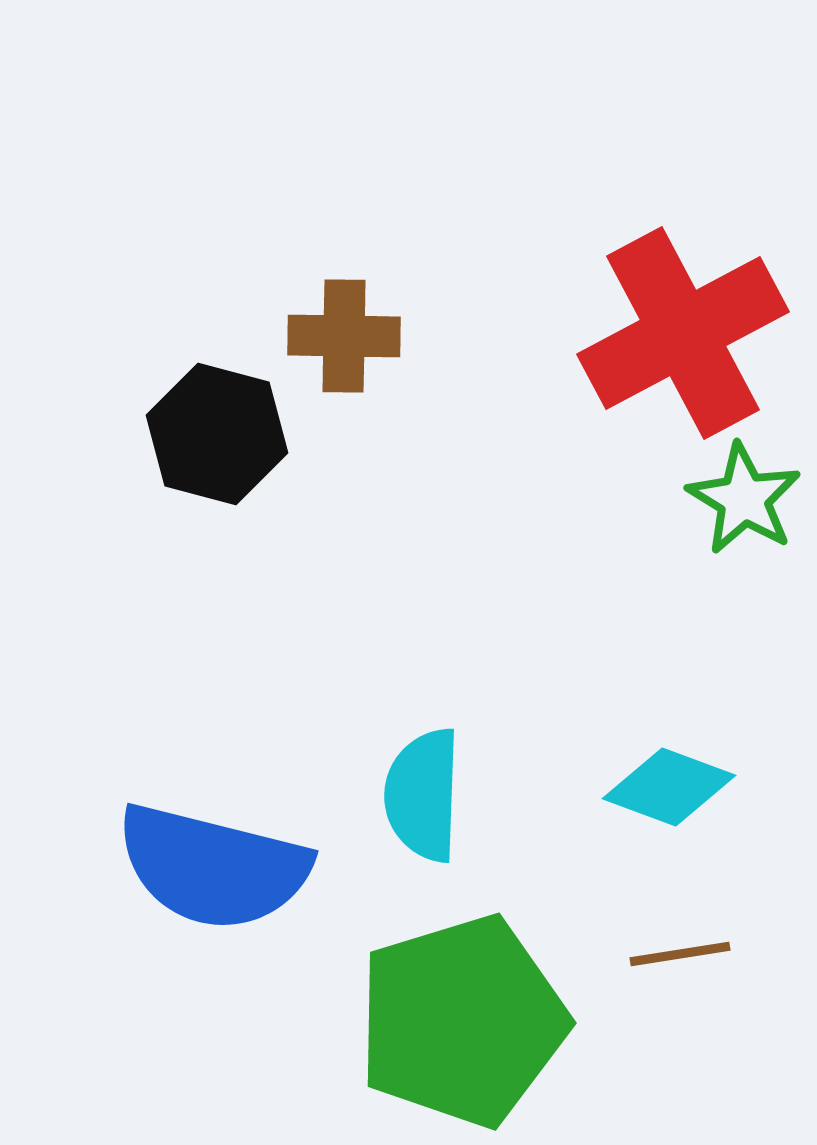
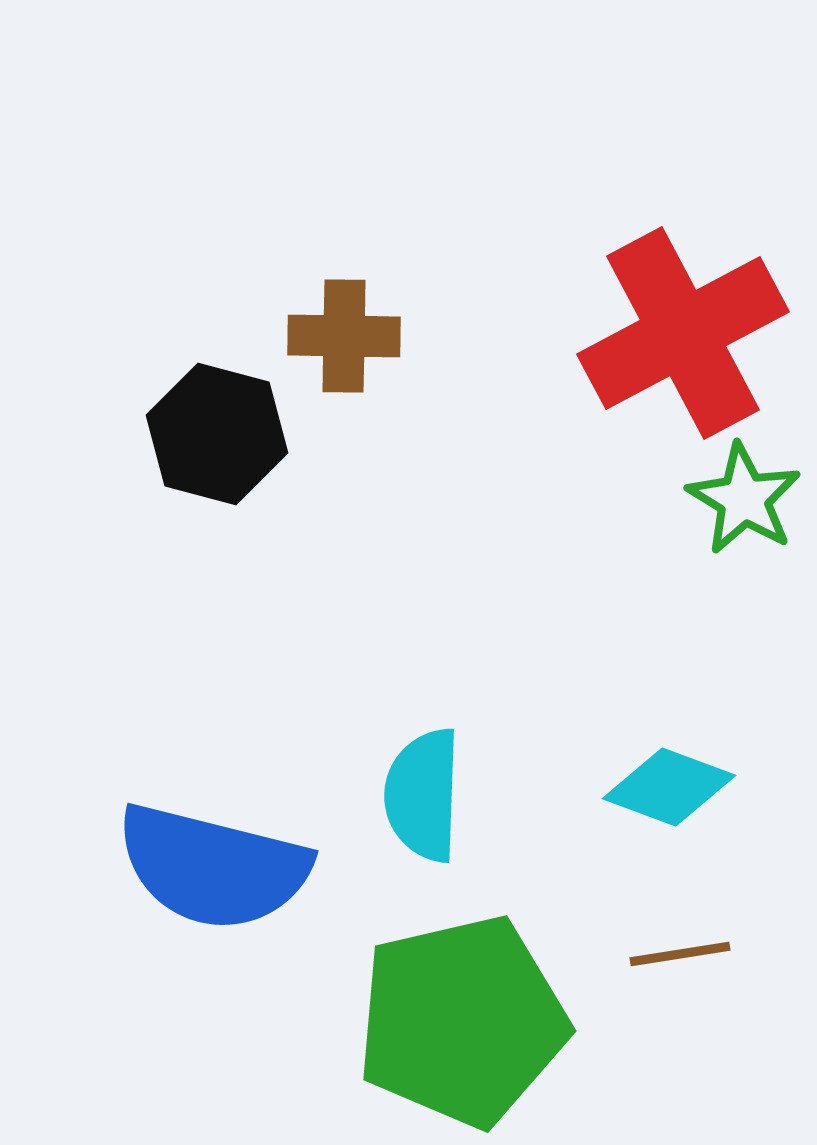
green pentagon: rotated 4 degrees clockwise
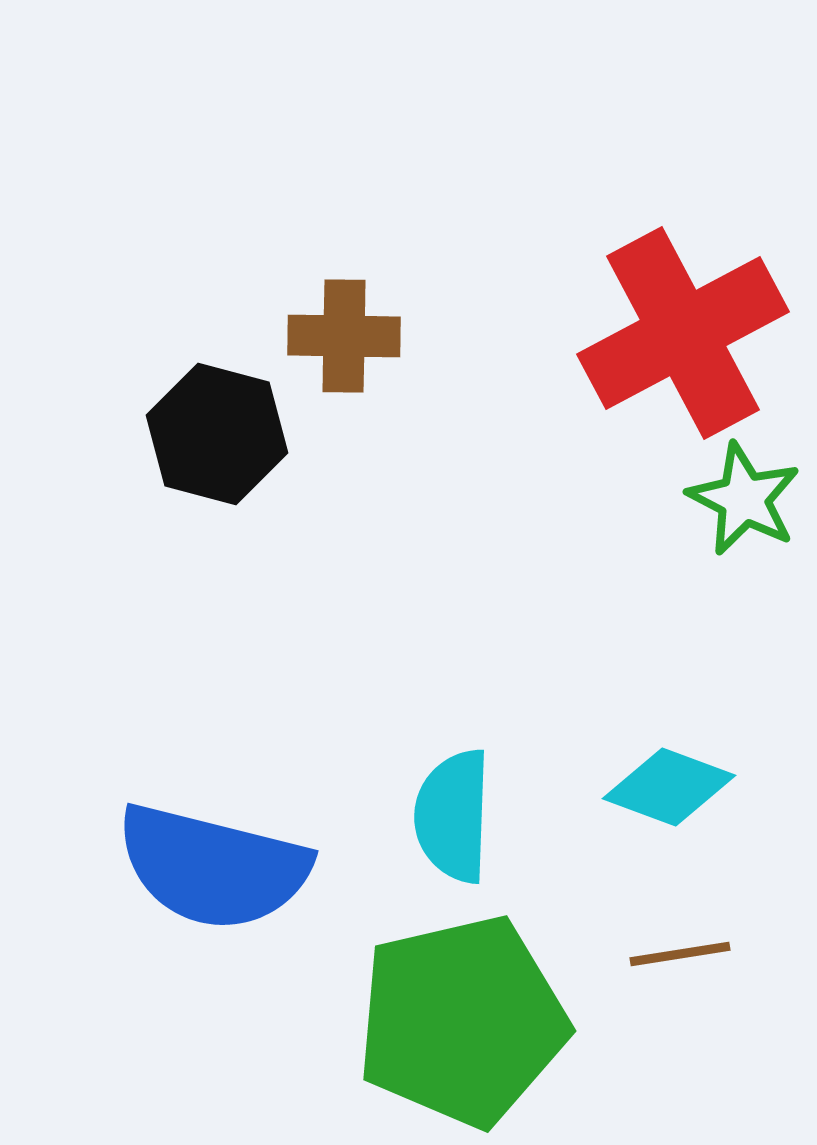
green star: rotated 4 degrees counterclockwise
cyan semicircle: moved 30 px right, 21 px down
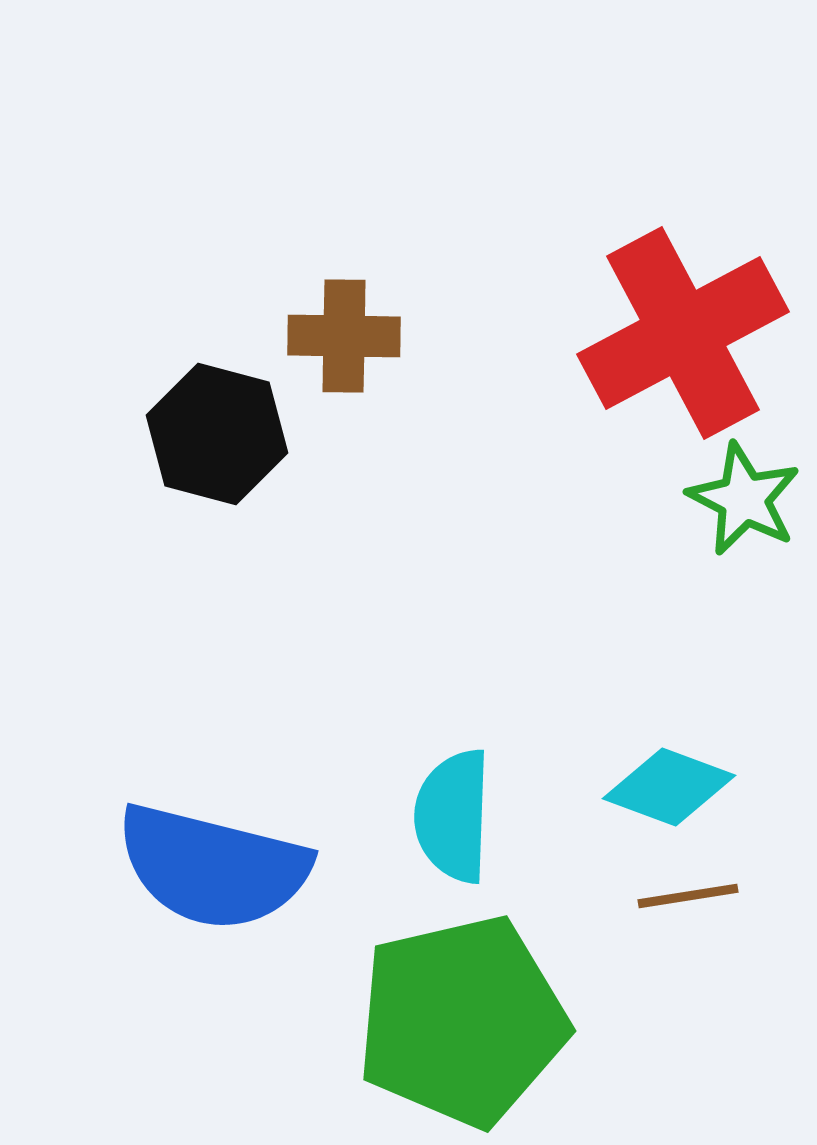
brown line: moved 8 px right, 58 px up
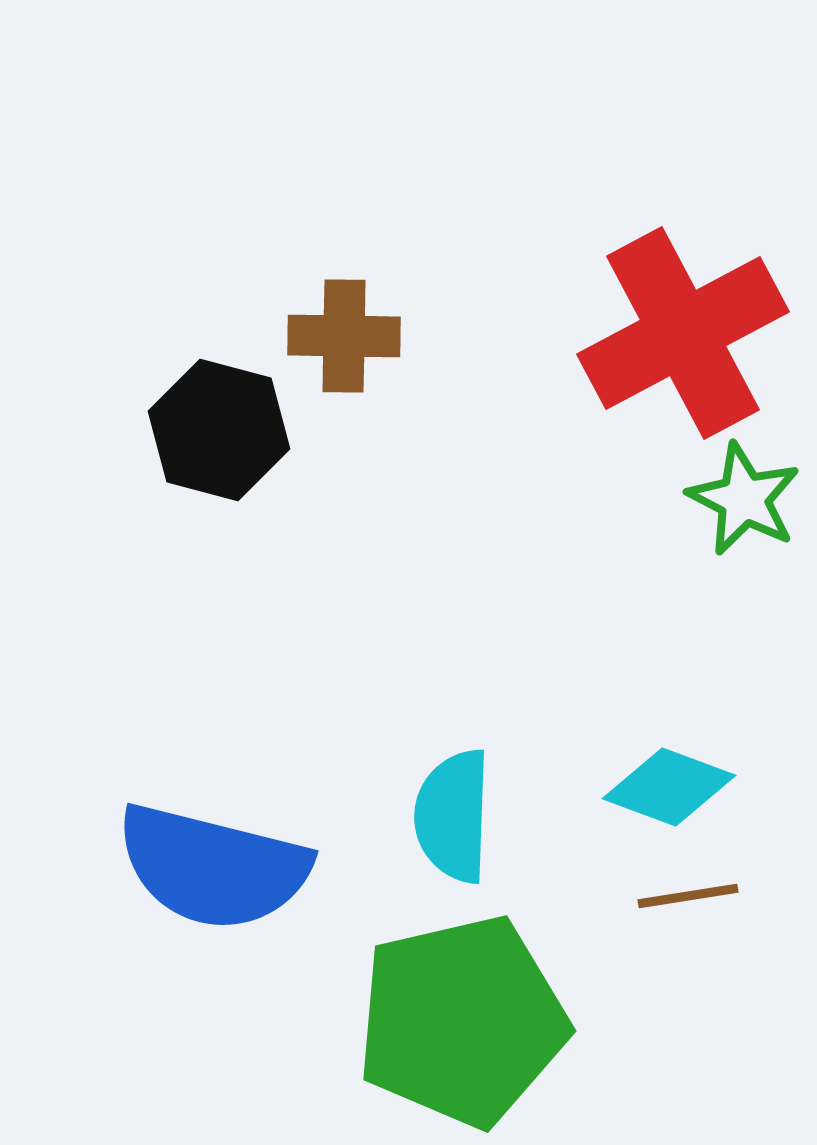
black hexagon: moved 2 px right, 4 px up
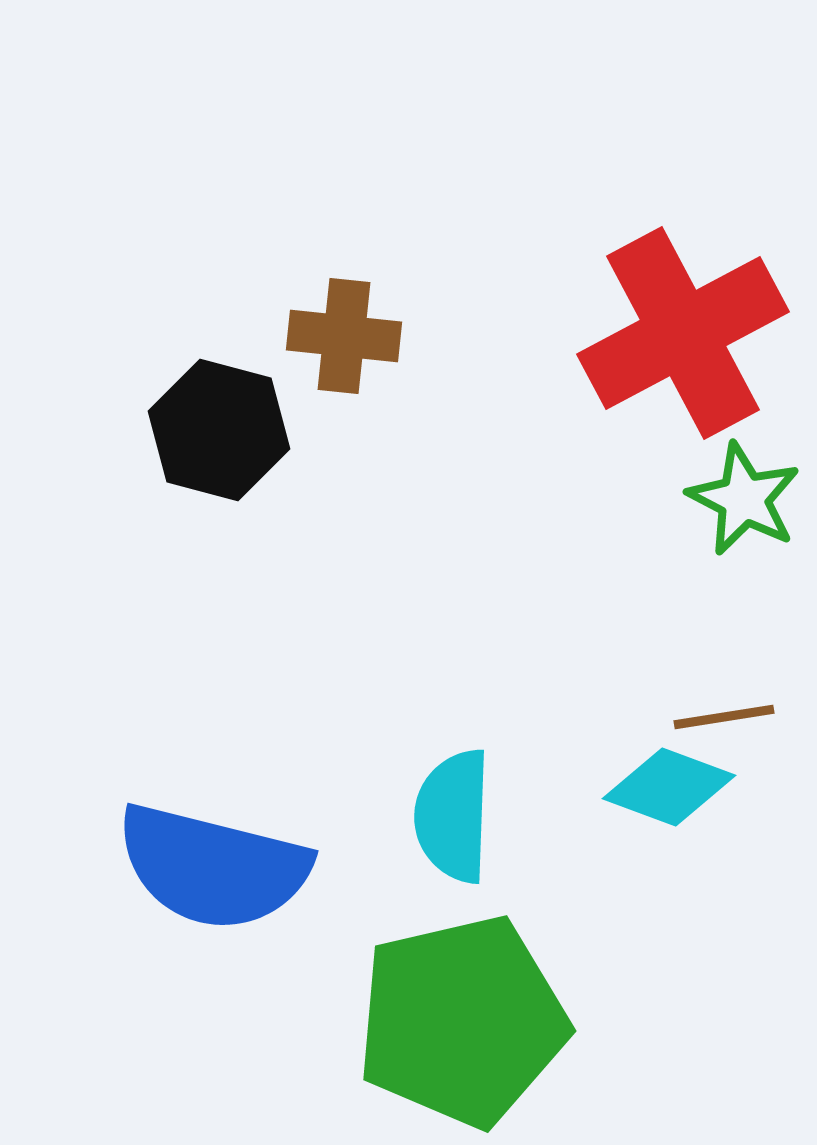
brown cross: rotated 5 degrees clockwise
brown line: moved 36 px right, 179 px up
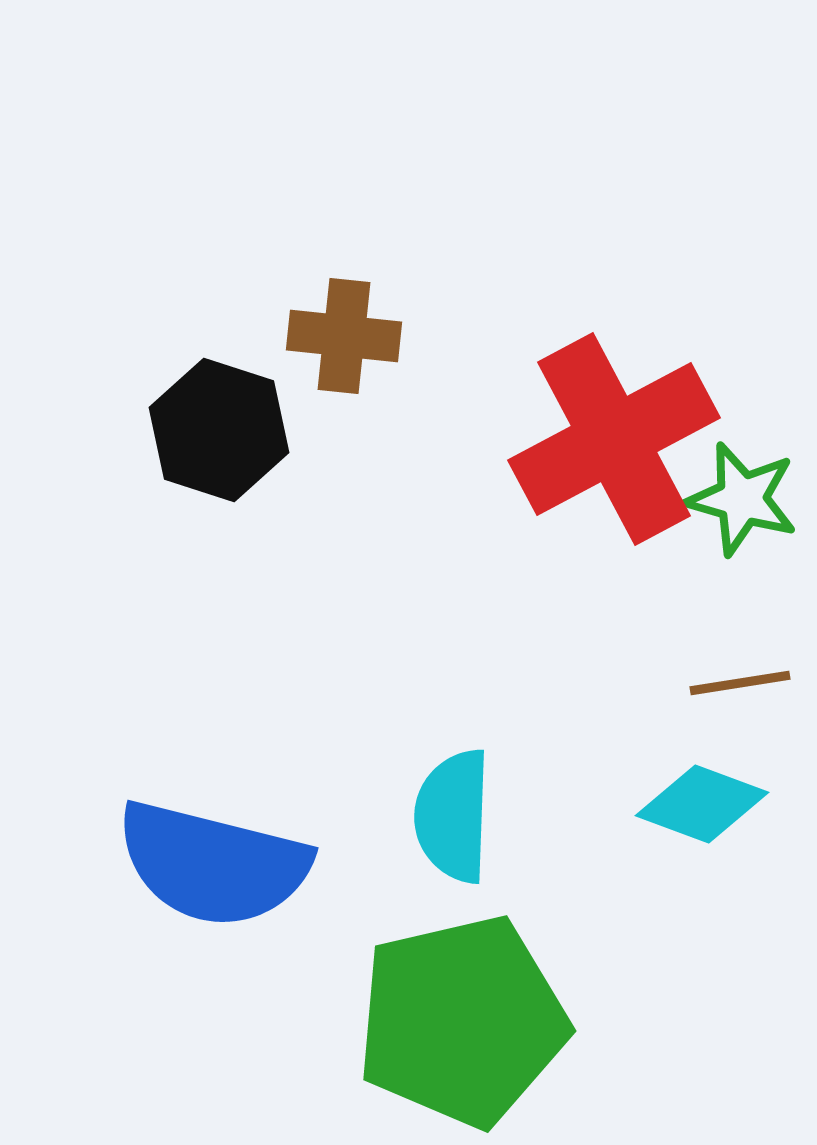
red cross: moved 69 px left, 106 px down
black hexagon: rotated 3 degrees clockwise
green star: moved 2 px left; rotated 11 degrees counterclockwise
brown line: moved 16 px right, 34 px up
cyan diamond: moved 33 px right, 17 px down
blue semicircle: moved 3 px up
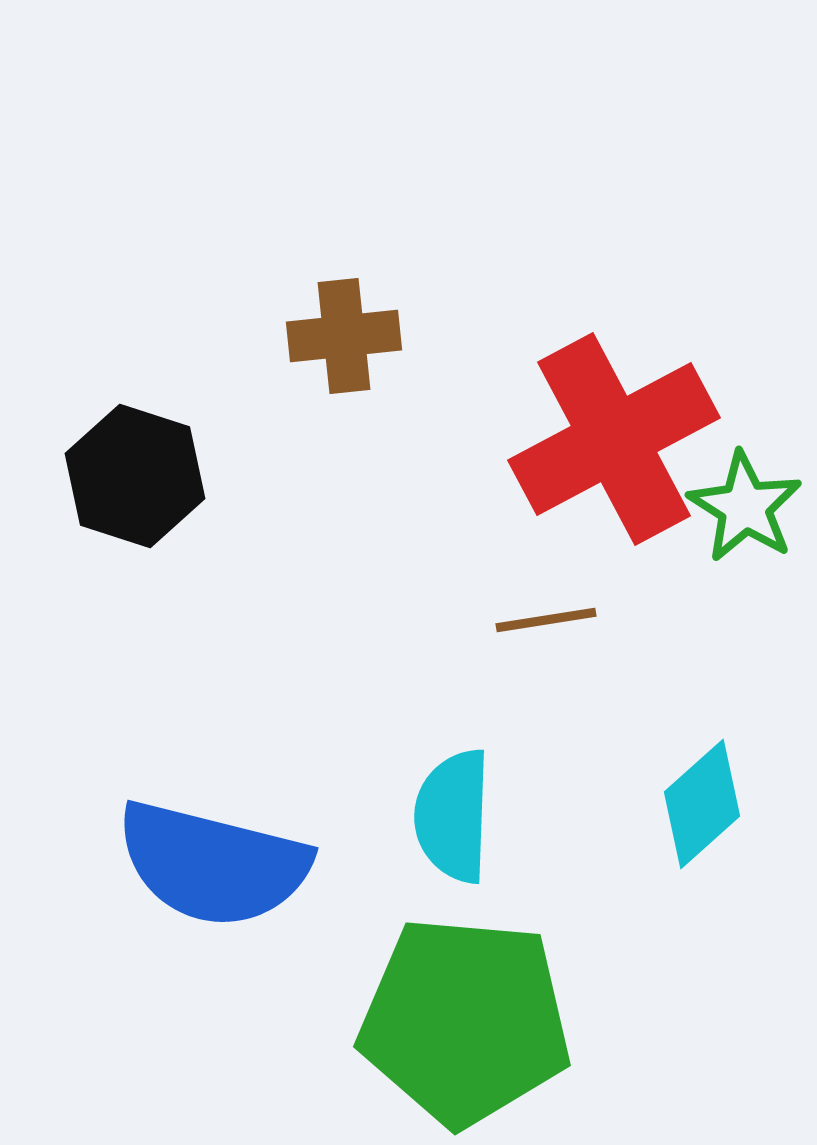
brown cross: rotated 12 degrees counterclockwise
black hexagon: moved 84 px left, 46 px down
green star: moved 3 px right, 8 px down; rotated 16 degrees clockwise
brown line: moved 194 px left, 63 px up
cyan diamond: rotated 62 degrees counterclockwise
green pentagon: moved 3 px right; rotated 18 degrees clockwise
